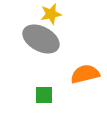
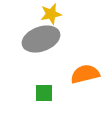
gray ellipse: rotated 48 degrees counterclockwise
green square: moved 2 px up
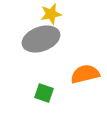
green square: rotated 18 degrees clockwise
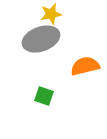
orange semicircle: moved 8 px up
green square: moved 3 px down
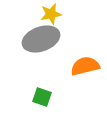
green square: moved 2 px left, 1 px down
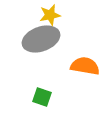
yellow star: moved 1 px left, 1 px down
orange semicircle: rotated 24 degrees clockwise
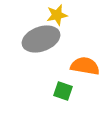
yellow star: moved 7 px right
green square: moved 21 px right, 6 px up
